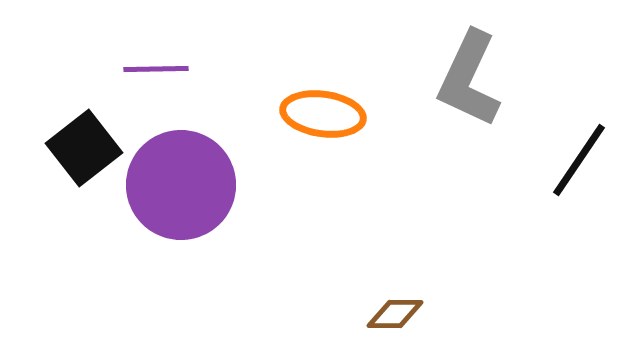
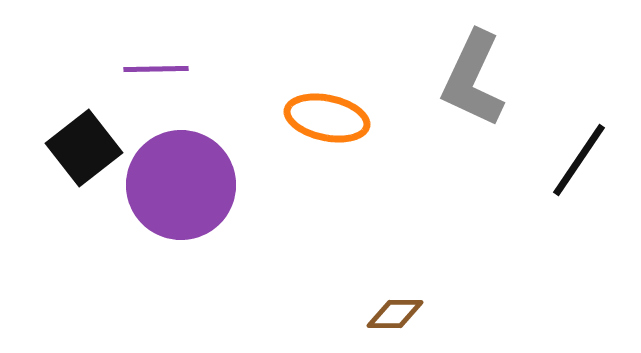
gray L-shape: moved 4 px right
orange ellipse: moved 4 px right, 4 px down; rotated 4 degrees clockwise
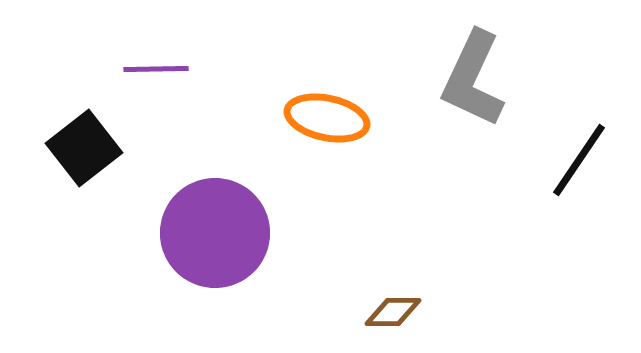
purple circle: moved 34 px right, 48 px down
brown diamond: moved 2 px left, 2 px up
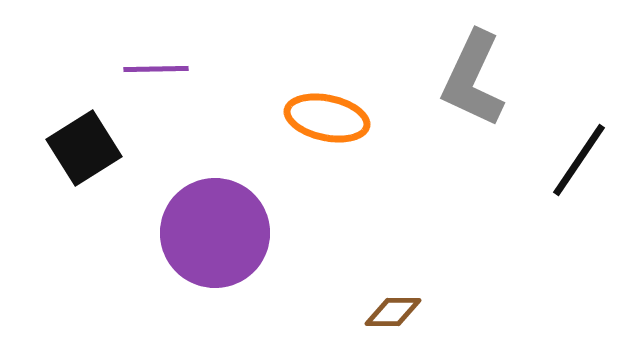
black square: rotated 6 degrees clockwise
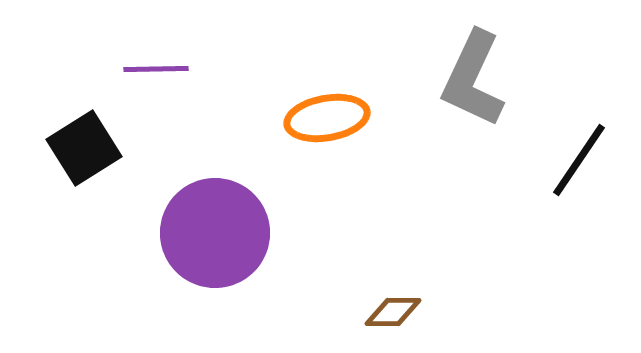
orange ellipse: rotated 22 degrees counterclockwise
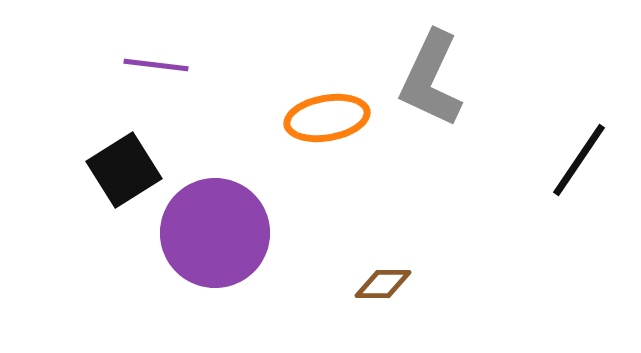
purple line: moved 4 px up; rotated 8 degrees clockwise
gray L-shape: moved 42 px left
black square: moved 40 px right, 22 px down
brown diamond: moved 10 px left, 28 px up
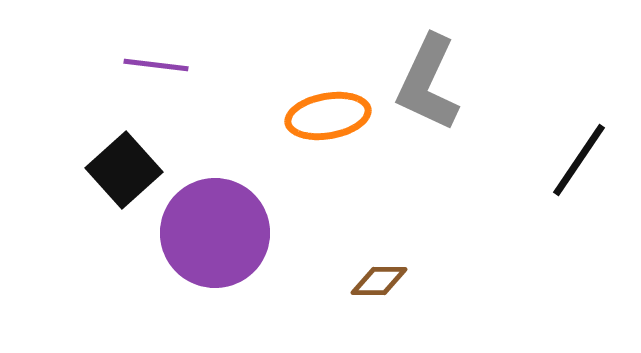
gray L-shape: moved 3 px left, 4 px down
orange ellipse: moved 1 px right, 2 px up
black square: rotated 10 degrees counterclockwise
brown diamond: moved 4 px left, 3 px up
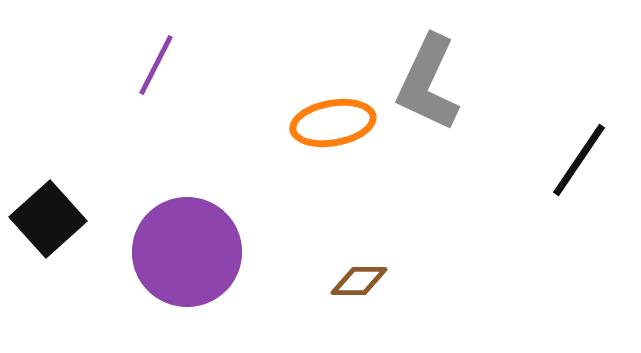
purple line: rotated 70 degrees counterclockwise
orange ellipse: moved 5 px right, 7 px down
black square: moved 76 px left, 49 px down
purple circle: moved 28 px left, 19 px down
brown diamond: moved 20 px left
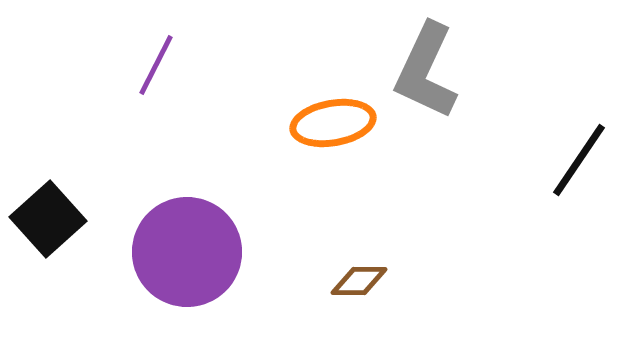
gray L-shape: moved 2 px left, 12 px up
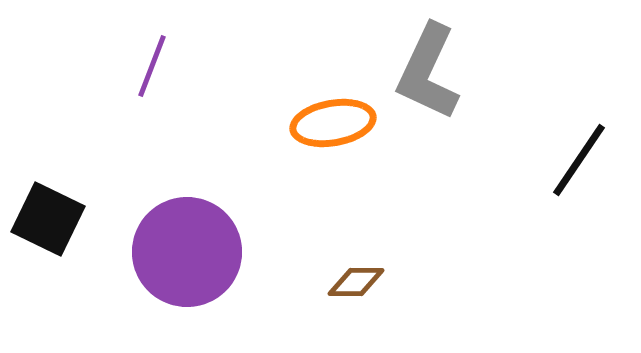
purple line: moved 4 px left, 1 px down; rotated 6 degrees counterclockwise
gray L-shape: moved 2 px right, 1 px down
black square: rotated 22 degrees counterclockwise
brown diamond: moved 3 px left, 1 px down
